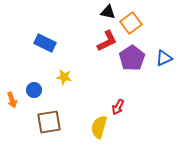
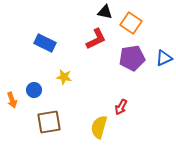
black triangle: moved 3 px left
orange square: rotated 20 degrees counterclockwise
red L-shape: moved 11 px left, 2 px up
purple pentagon: rotated 25 degrees clockwise
red arrow: moved 3 px right
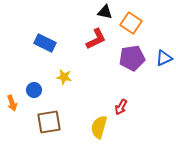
orange arrow: moved 3 px down
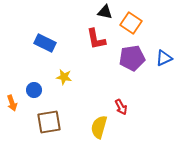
red L-shape: rotated 105 degrees clockwise
red arrow: rotated 56 degrees counterclockwise
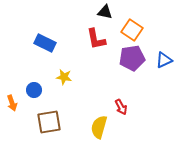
orange square: moved 1 px right, 7 px down
blue triangle: moved 2 px down
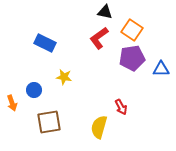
red L-shape: moved 3 px right, 1 px up; rotated 65 degrees clockwise
blue triangle: moved 3 px left, 9 px down; rotated 24 degrees clockwise
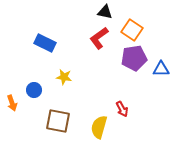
purple pentagon: moved 2 px right
red arrow: moved 1 px right, 2 px down
brown square: moved 9 px right, 1 px up; rotated 20 degrees clockwise
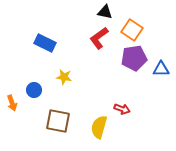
red arrow: rotated 42 degrees counterclockwise
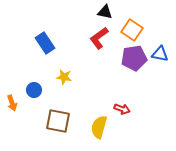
blue rectangle: rotated 30 degrees clockwise
blue triangle: moved 1 px left, 15 px up; rotated 12 degrees clockwise
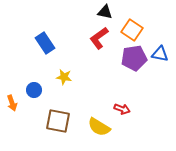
yellow semicircle: rotated 75 degrees counterclockwise
